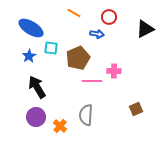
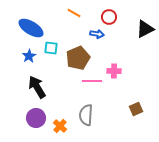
purple circle: moved 1 px down
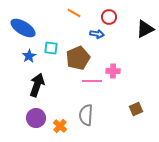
blue ellipse: moved 8 px left
pink cross: moved 1 px left
black arrow: moved 2 px up; rotated 50 degrees clockwise
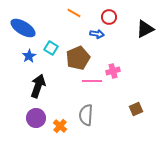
cyan square: rotated 24 degrees clockwise
pink cross: rotated 16 degrees counterclockwise
black arrow: moved 1 px right, 1 px down
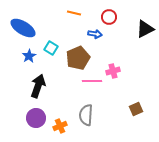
orange line: rotated 16 degrees counterclockwise
blue arrow: moved 2 px left
orange cross: rotated 24 degrees clockwise
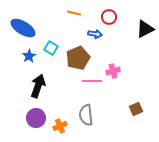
gray semicircle: rotated 10 degrees counterclockwise
